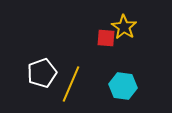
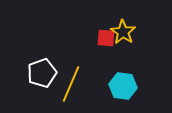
yellow star: moved 1 px left, 5 px down
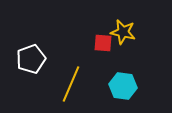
yellow star: rotated 20 degrees counterclockwise
red square: moved 3 px left, 5 px down
white pentagon: moved 11 px left, 14 px up
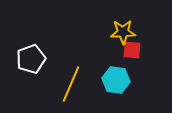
yellow star: rotated 15 degrees counterclockwise
red square: moved 29 px right, 7 px down
cyan hexagon: moved 7 px left, 6 px up
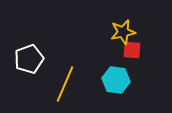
yellow star: rotated 10 degrees counterclockwise
white pentagon: moved 2 px left
yellow line: moved 6 px left
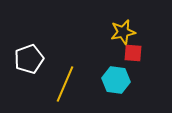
red square: moved 1 px right, 3 px down
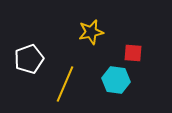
yellow star: moved 32 px left
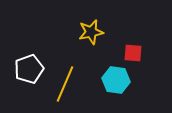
white pentagon: moved 10 px down
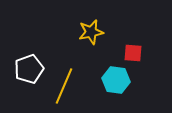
yellow line: moved 1 px left, 2 px down
